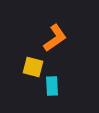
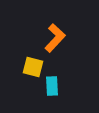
orange L-shape: rotated 12 degrees counterclockwise
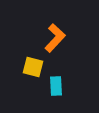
cyan rectangle: moved 4 px right
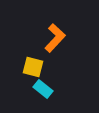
cyan rectangle: moved 13 px left, 3 px down; rotated 48 degrees counterclockwise
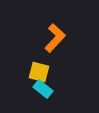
yellow square: moved 6 px right, 5 px down
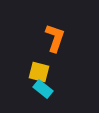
orange L-shape: rotated 24 degrees counterclockwise
